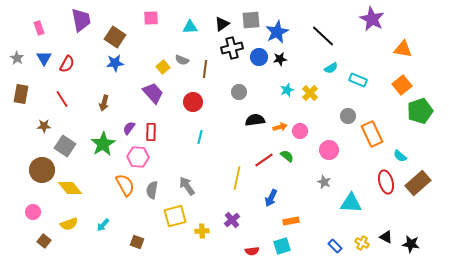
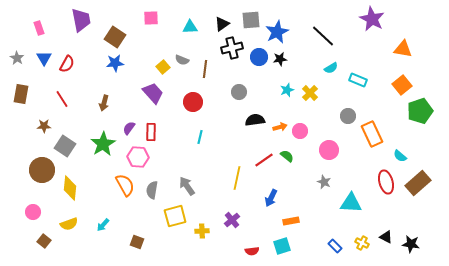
yellow diamond at (70, 188): rotated 45 degrees clockwise
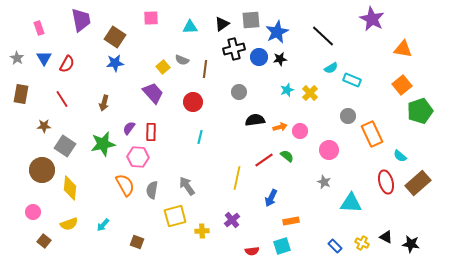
black cross at (232, 48): moved 2 px right, 1 px down
cyan rectangle at (358, 80): moved 6 px left
green star at (103, 144): rotated 20 degrees clockwise
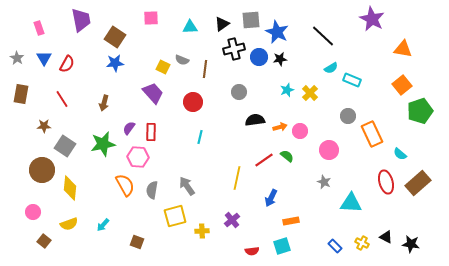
blue star at (277, 32): rotated 20 degrees counterclockwise
yellow square at (163, 67): rotated 24 degrees counterclockwise
cyan semicircle at (400, 156): moved 2 px up
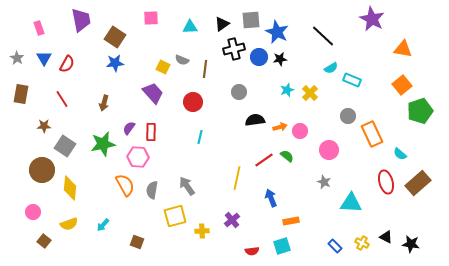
blue arrow at (271, 198): rotated 132 degrees clockwise
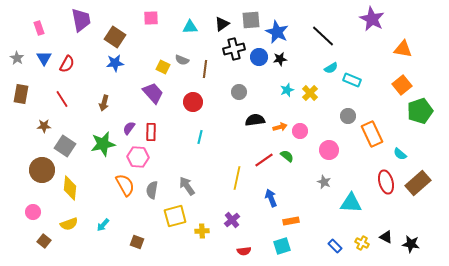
red semicircle at (252, 251): moved 8 px left
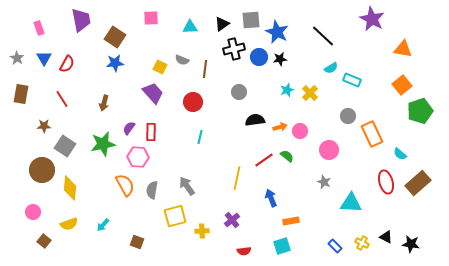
yellow square at (163, 67): moved 3 px left
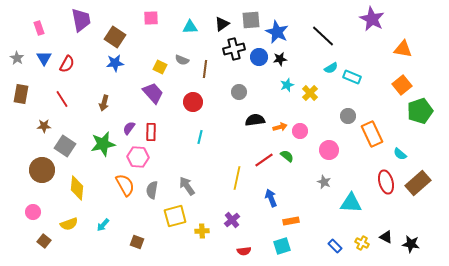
cyan rectangle at (352, 80): moved 3 px up
cyan star at (287, 90): moved 5 px up
yellow diamond at (70, 188): moved 7 px right
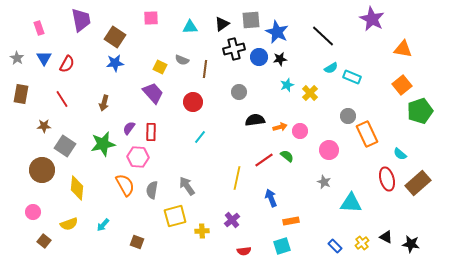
orange rectangle at (372, 134): moved 5 px left
cyan line at (200, 137): rotated 24 degrees clockwise
red ellipse at (386, 182): moved 1 px right, 3 px up
yellow cross at (362, 243): rotated 24 degrees clockwise
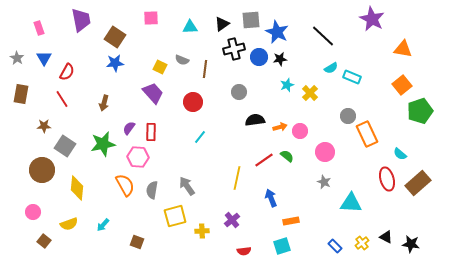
red semicircle at (67, 64): moved 8 px down
pink circle at (329, 150): moved 4 px left, 2 px down
